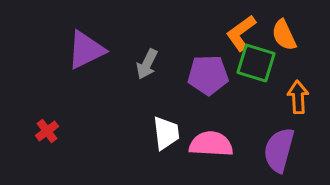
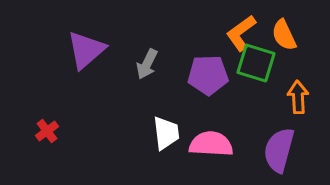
purple triangle: rotated 15 degrees counterclockwise
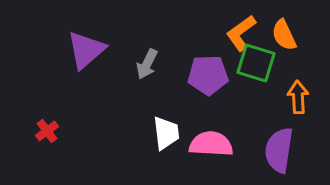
purple semicircle: rotated 6 degrees counterclockwise
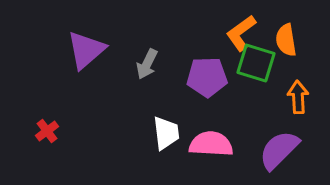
orange semicircle: moved 2 px right, 5 px down; rotated 16 degrees clockwise
purple pentagon: moved 1 px left, 2 px down
purple semicircle: rotated 36 degrees clockwise
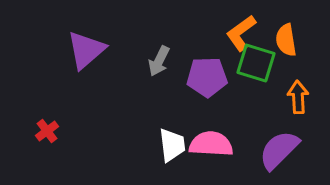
gray arrow: moved 12 px right, 3 px up
white trapezoid: moved 6 px right, 12 px down
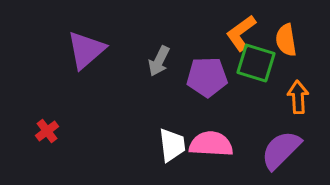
purple semicircle: moved 2 px right
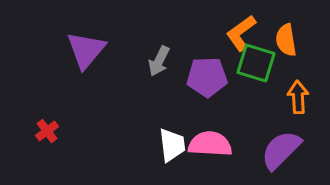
purple triangle: rotated 9 degrees counterclockwise
pink semicircle: moved 1 px left
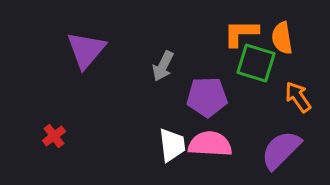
orange L-shape: rotated 36 degrees clockwise
orange semicircle: moved 4 px left, 2 px up
gray arrow: moved 4 px right, 5 px down
purple pentagon: moved 20 px down
orange arrow: rotated 32 degrees counterclockwise
red cross: moved 7 px right, 5 px down
